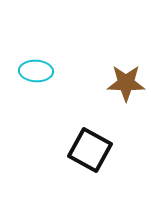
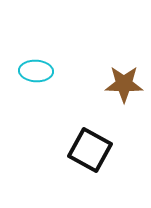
brown star: moved 2 px left, 1 px down
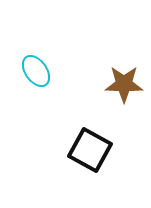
cyan ellipse: rotated 52 degrees clockwise
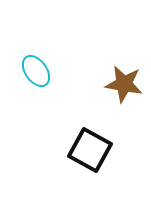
brown star: rotated 9 degrees clockwise
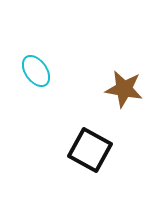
brown star: moved 5 px down
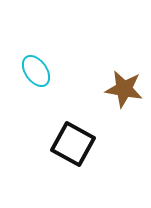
black square: moved 17 px left, 6 px up
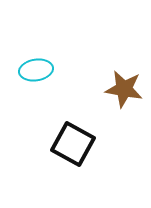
cyan ellipse: moved 1 px up; rotated 64 degrees counterclockwise
